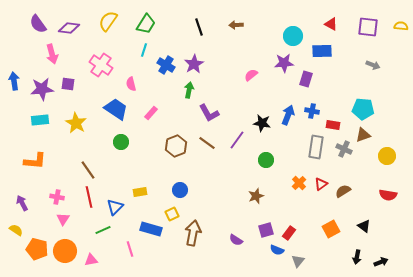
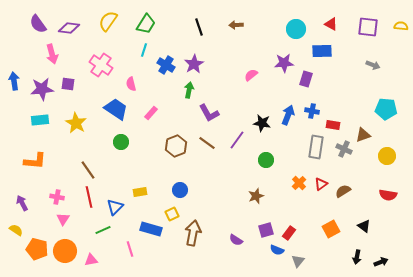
cyan circle at (293, 36): moved 3 px right, 7 px up
cyan pentagon at (363, 109): moved 23 px right
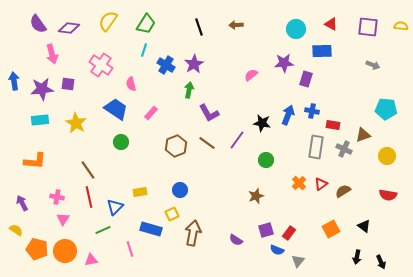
black arrow at (381, 262): rotated 88 degrees clockwise
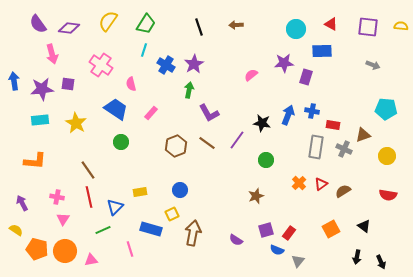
purple rectangle at (306, 79): moved 2 px up
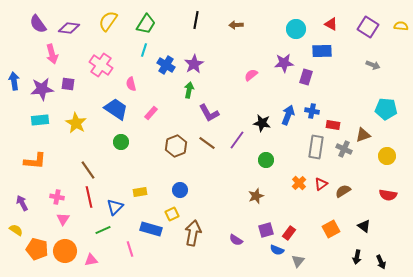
black line at (199, 27): moved 3 px left, 7 px up; rotated 30 degrees clockwise
purple square at (368, 27): rotated 25 degrees clockwise
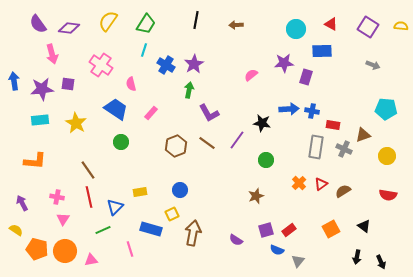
blue arrow at (288, 115): moved 1 px right, 6 px up; rotated 66 degrees clockwise
red rectangle at (289, 233): moved 3 px up; rotated 16 degrees clockwise
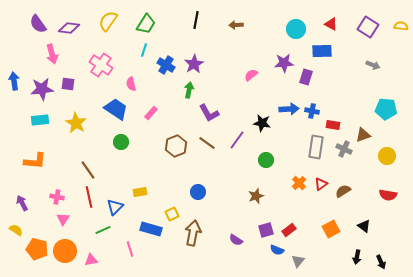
blue circle at (180, 190): moved 18 px right, 2 px down
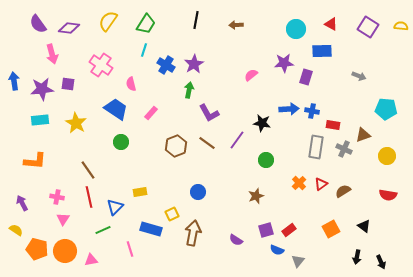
gray arrow at (373, 65): moved 14 px left, 11 px down
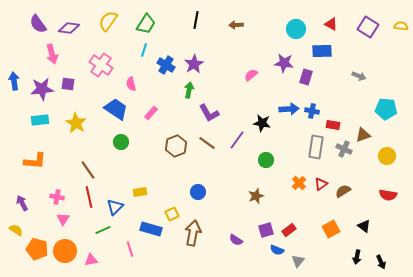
purple star at (284, 63): rotated 12 degrees clockwise
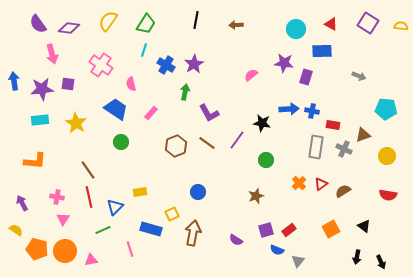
purple square at (368, 27): moved 4 px up
green arrow at (189, 90): moved 4 px left, 2 px down
